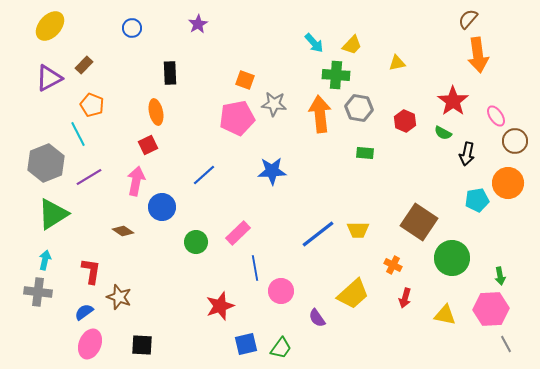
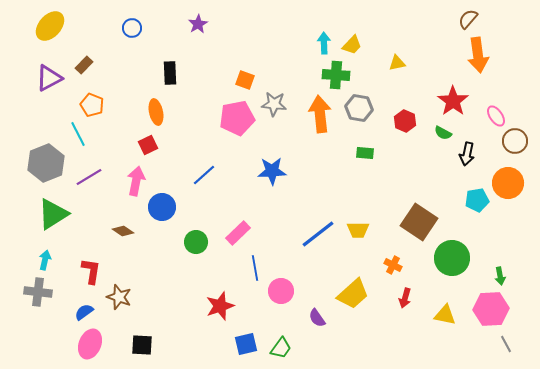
cyan arrow at (314, 43): moved 10 px right; rotated 140 degrees counterclockwise
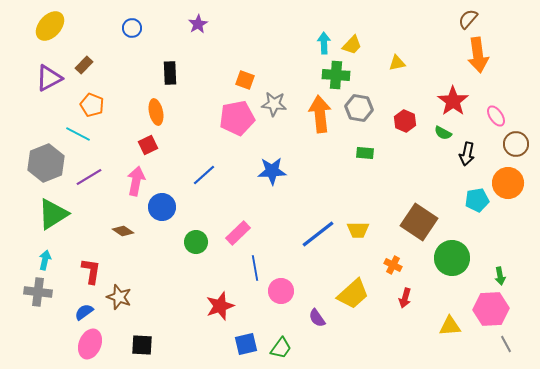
cyan line at (78, 134): rotated 35 degrees counterclockwise
brown circle at (515, 141): moved 1 px right, 3 px down
yellow triangle at (445, 315): moved 5 px right, 11 px down; rotated 15 degrees counterclockwise
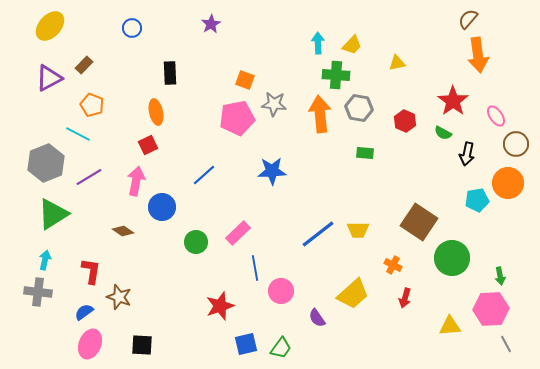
purple star at (198, 24): moved 13 px right
cyan arrow at (324, 43): moved 6 px left
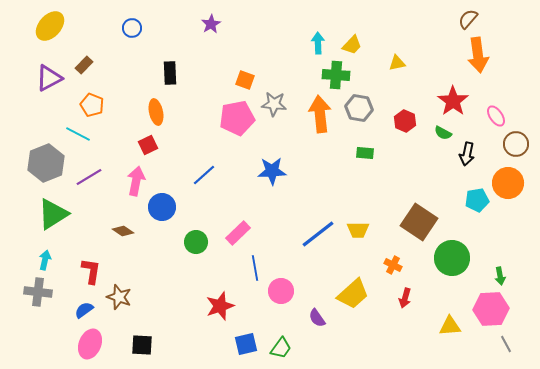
blue semicircle at (84, 312): moved 2 px up
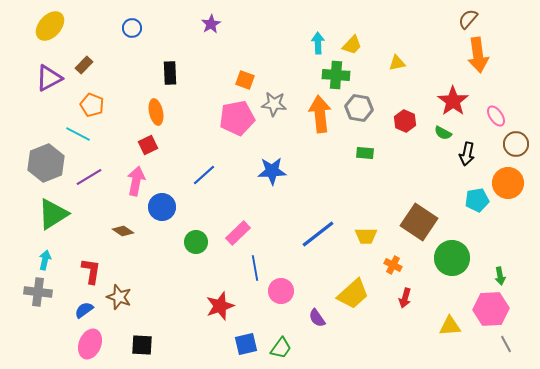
yellow trapezoid at (358, 230): moved 8 px right, 6 px down
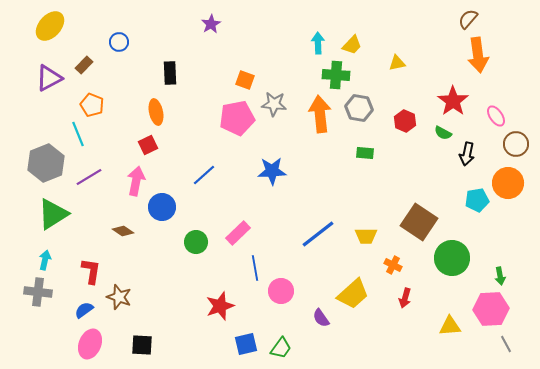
blue circle at (132, 28): moved 13 px left, 14 px down
cyan line at (78, 134): rotated 40 degrees clockwise
purple semicircle at (317, 318): moved 4 px right
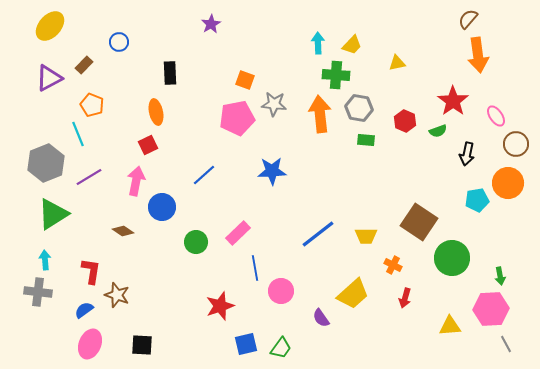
green semicircle at (443, 133): moved 5 px left, 2 px up; rotated 48 degrees counterclockwise
green rectangle at (365, 153): moved 1 px right, 13 px up
cyan arrow at (45, 260): rotated 18 degrees counterclockwise
brown star at (119, 297): moved 2 px left, 2 px up
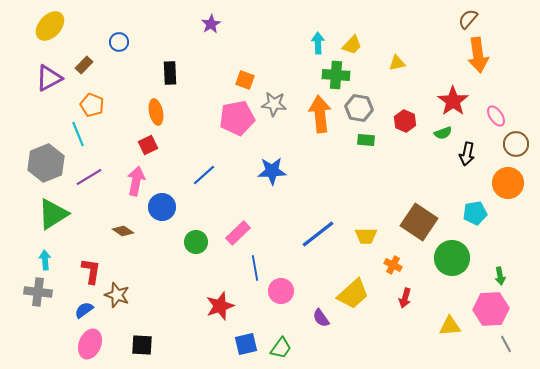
green semicircle at (438, 131): moved 5 px right, 2 px down
cyan pentagon at (477, 200): moved 2 px left, 13 px down
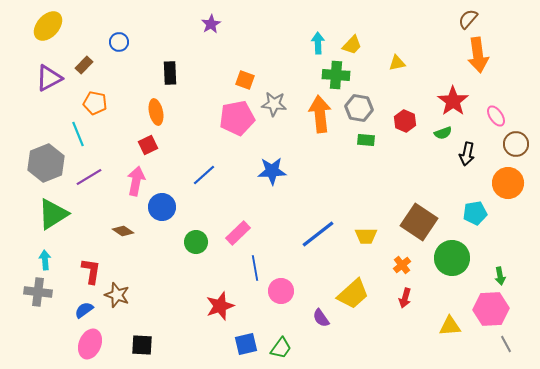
yellow ellipse at (50, 26): moved 2 px left
orange pentagon at (92, 105): moved 3 px right, 2 px up; rotated 10 degrees counterclockwise
orange cross at (393, 265): moved 9 px right; rotated 24 degrees clockwise
